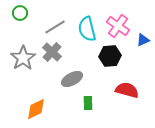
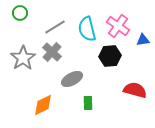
blue triangle: rotated 16 degrees clockwise
red semicircle: moved 8 px right
orange diamond: moved 7 px right, 4 px up
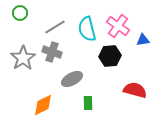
gray cross: rotated 24 degrees counterclockwise
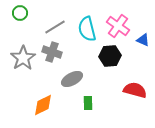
blue triangle: rotated 32 degrees clockwise
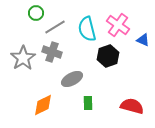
green circle: moved 16 px right
pink cross: moved 1 px up
black hexagon: moved 2 px left; rotated 15 degrees counterclockwise
red semicircle: moved 3 px left, 16 px down
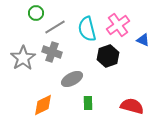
pink cross: rotated 20 degrees clockwise
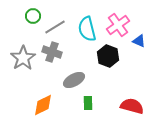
green circle: moved 3 px left, 3 px down
blue triangle: moved 4 px left, 1 px down
black hexagon: rotated 20 degrees counterclockwise
gray ellipse: moved 2 px right, 1 px down
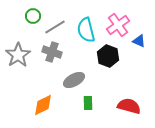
cyan semicircle: moved 1 px left, 1 px down
gray star: moved 5 px left, 3 px up
red semicircle: moved 3 px left
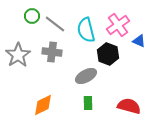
green circle: moved 1 px left
gray line: moved 3 px up; rotated 70 degrees clockwise
gray cross: rotated 12 degrees counterclockwise
black hexagon: moved 2 px up
gray ellipse: moved 12 px right, 4 px up
